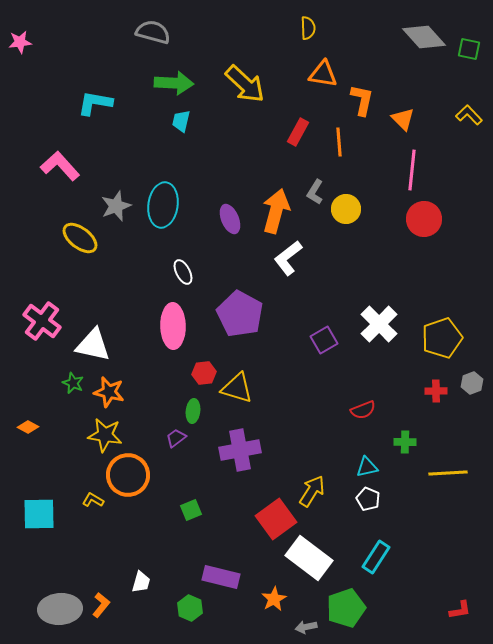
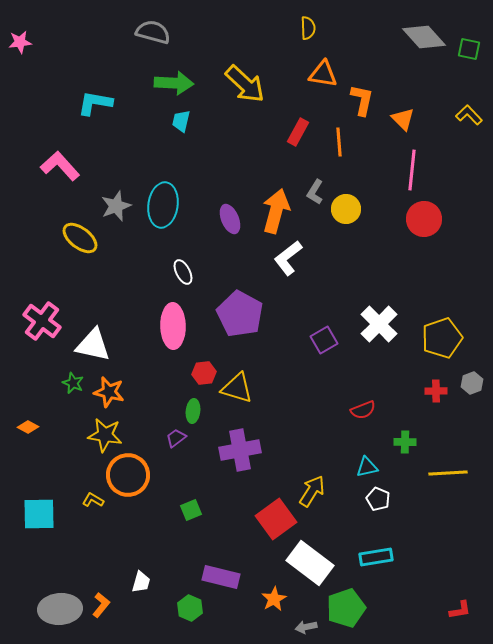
white pentagon at (368, 499): moved 10 px right
cyan rectangle at (376, 557): rotated 48 degrees clockwise
white rectangle at (309, 558): moved 1 px right, 5 px down
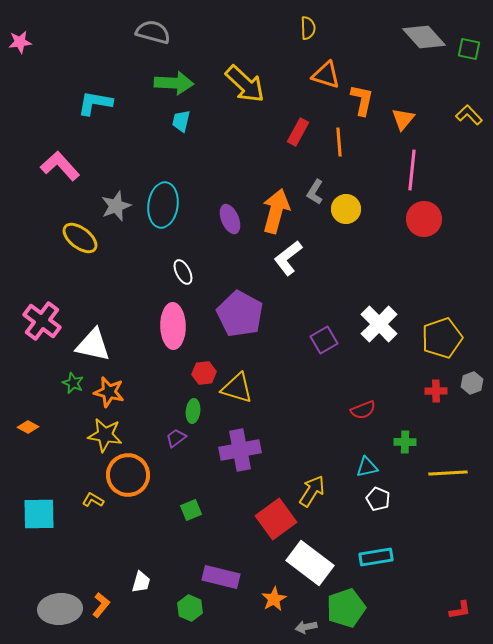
orange triangle at (323, 74): moved 3 px right, 1 px down; rotated 8 degrees clockwise
orange triangle at (403, 119): rotated 25 degrees clockwise
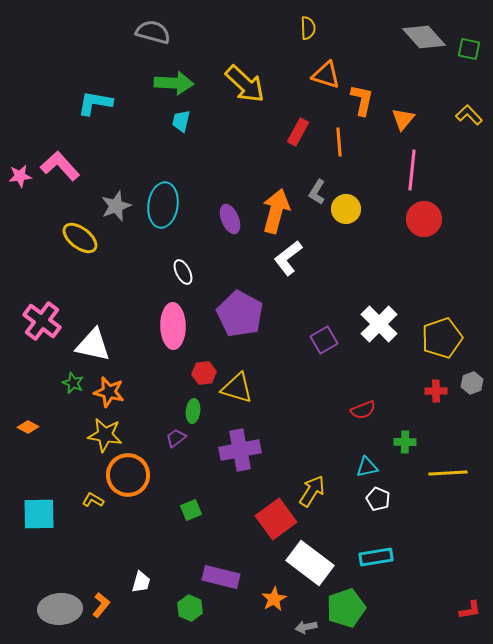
pink star at (20, 42): moved 134 px down
gray L-shape at (315, 192): moved 2 px right
red L-shape at (460, 610): moved 10 px right
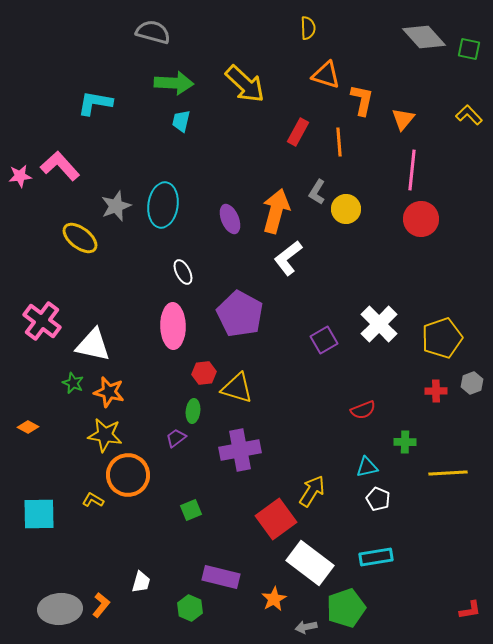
red circle at (424, 219): moved 3 px left
